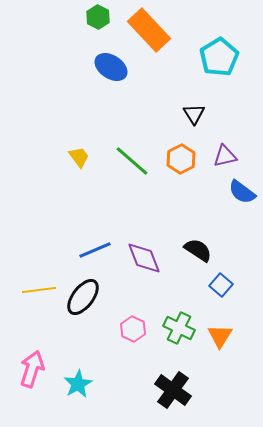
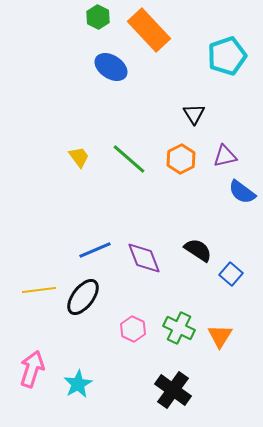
cyan pentagon: moved 8 px right, 1 px up; rotated 12 degrees clockwise
green line: moved 3 px left, 2 px up
blue square: moved 10 px right, 11 px up
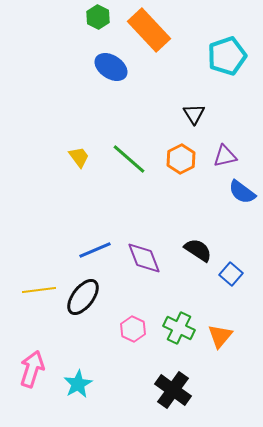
orange triangle: rotated 8 degrees clockwise
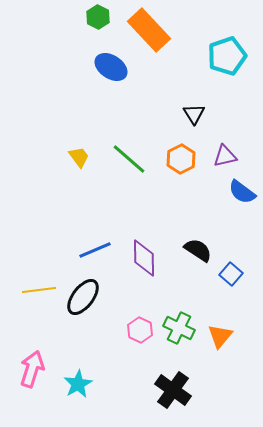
purple diamond: rotated 21 degrees clockwise
pink hexagon: moved 7 px right, 1 px down
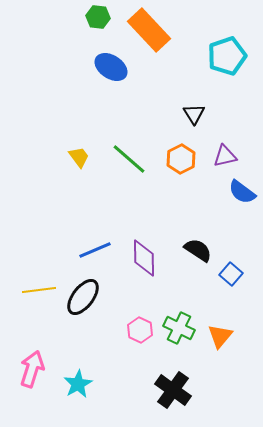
green hexagon: rotated 20 degrees counterclockwise
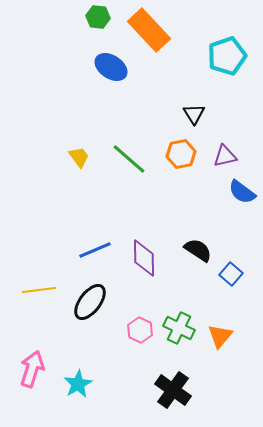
orange hexagon: moved 5 px up; rotated 16 degrees clockwise
black ellipse: moved 7 px right, 5 px down
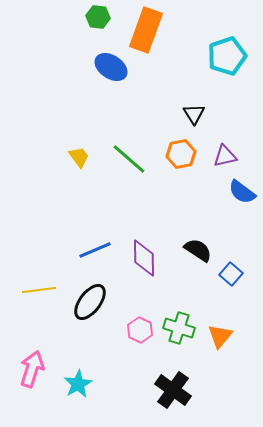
orange rectangle: moved 3 px left; rotated 63 degrees clockwise
green cross: rotated 8 degrees counterclockwise
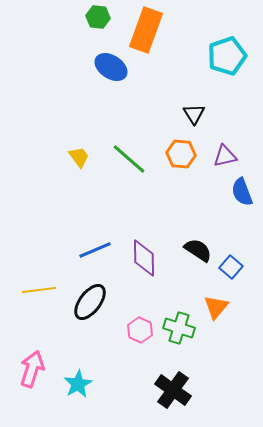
orange hexagon: rotated 16 degrees clockwise
blue semicircle: rotated 32 degrees clockwise
blue square: moved 7 px up
orange triangle: moved 4 px left, 29 px up
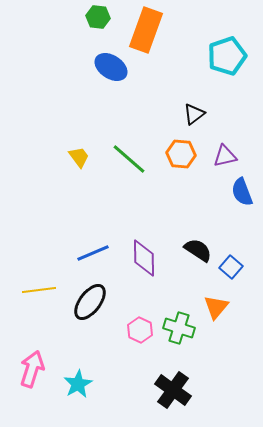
black triangle: rotated 25 degrees clockwise
blue line: moved 2 px left, 3 px down
